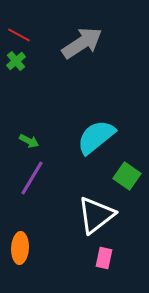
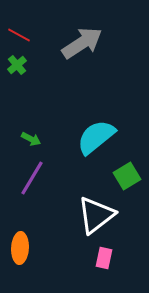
green cross: moved 1 px right, 4 px down
green arrow: moved 2 px right, 2 px up
green square: rotated 24 degrees clockwise
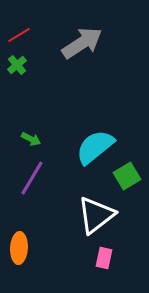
red line: rotated 60 degrees counterclockwise
cyan semicircle: moved 1 px left, 10 px down
orange ellipse: moved 1 px left
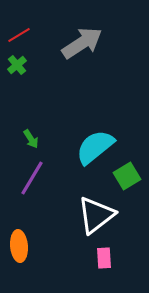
green arrow: rotated 30 degrees clockwise
orange ellipse: moved 2 px up; rotated 8 degrees counterclockwise
pink rectangle: rotated 15 degrees counterclockwise
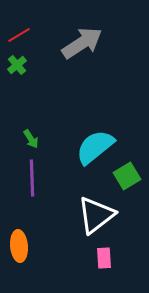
purple line: rotated 33 degrees counterclockwise
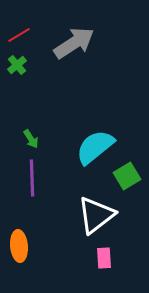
gray arrow: moved 8 px left
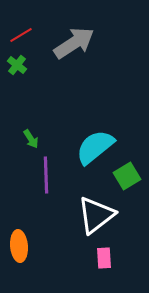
red line: moved 2 px right
green cross: rotated 12 degrees counterclockwise
purple line: moved 14 px right, 3 px up
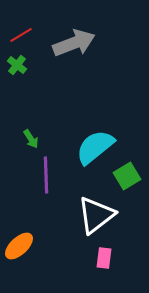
gray arrow: rotated 12 degrees clockwise
orange ellipse: rotated 52 degrees clockwise
pink rectangle: rotated 10 degrees clockwise
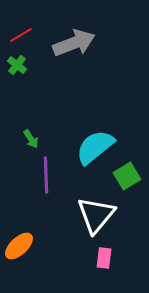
white triangle: rotated 12 degrees counterclockwise
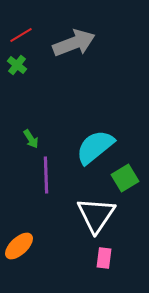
green square: moved 2 px left, 2 px down
white triangle: rotated 6 degrees counterclockwise
